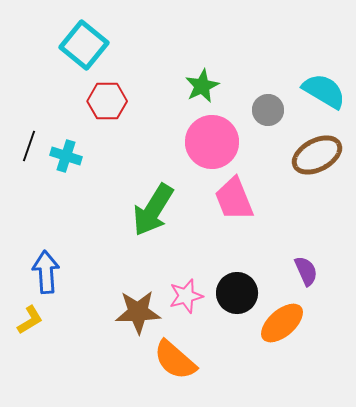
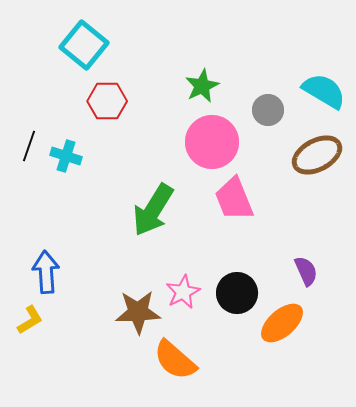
pink star: moved 3 px left, 4 px up; rotated 12 degrees counterclockwise
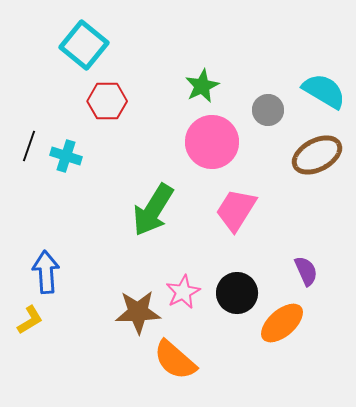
pink trapezoid: moved 2 px right, 11 px down; rotated 54 degrees clockwise
